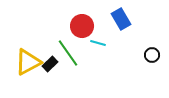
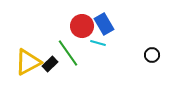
blue rectangle: moved 17 px left, 5 px down
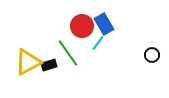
cyan line: rotated 70 degrees counterclockwise
black rectangle: moved 1 px left, 1 px down; rotated 28 degrees clockwise
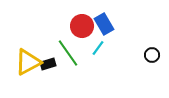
cyan line: moved 5 px down
black rectangle: moved 1 px left, 1 px up
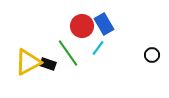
black rectangle: rotated 35 degrees clockwise
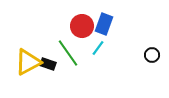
blue rectangle: rotated 50 degrees clockwise
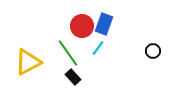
black circle: moved 1 px right, 4 px up
black rectangle: moved 25 px right, 13 px down; rotated 28 degrees clockwise
